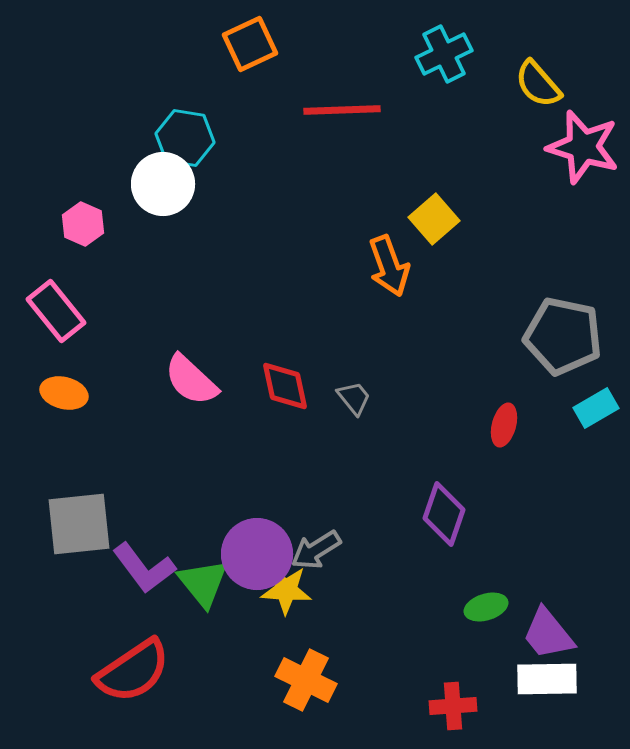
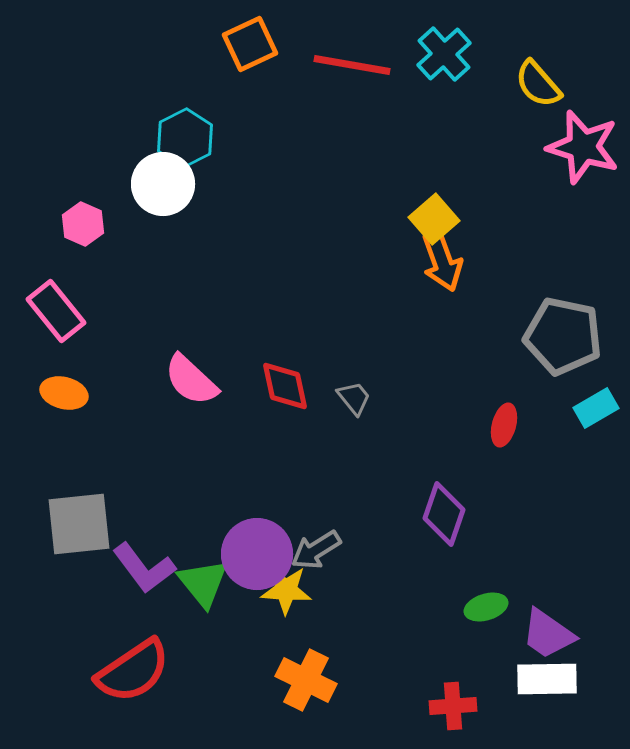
cyan cross: rotated 16 degrees counterclockwise
red line: moved 10 px right, 45 px up; rotated 12 degrees clockwise
cyan hexagon: rotated 24 degrees clockwise
orange arrow: moved 53 px right, 5 px up
purple trapezoid: rotated 16 degrees counterclockwise
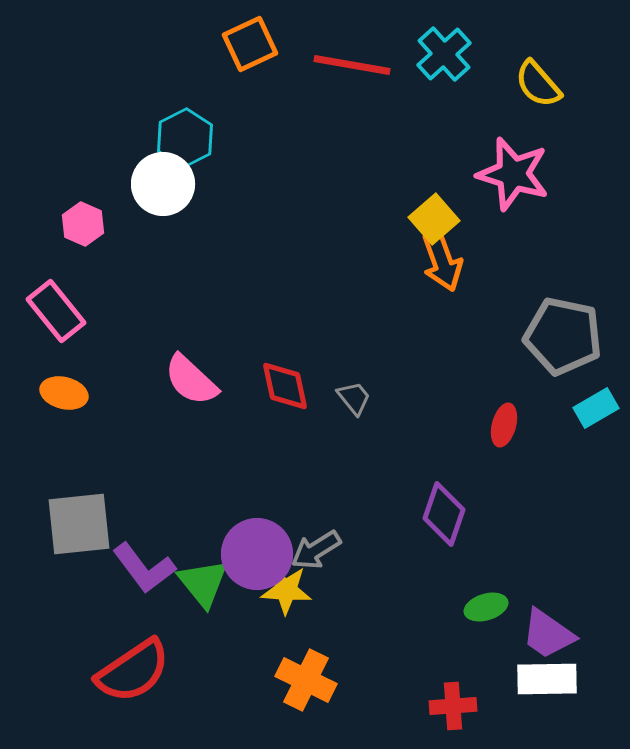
pink star: moved 70 px left, 27 px down
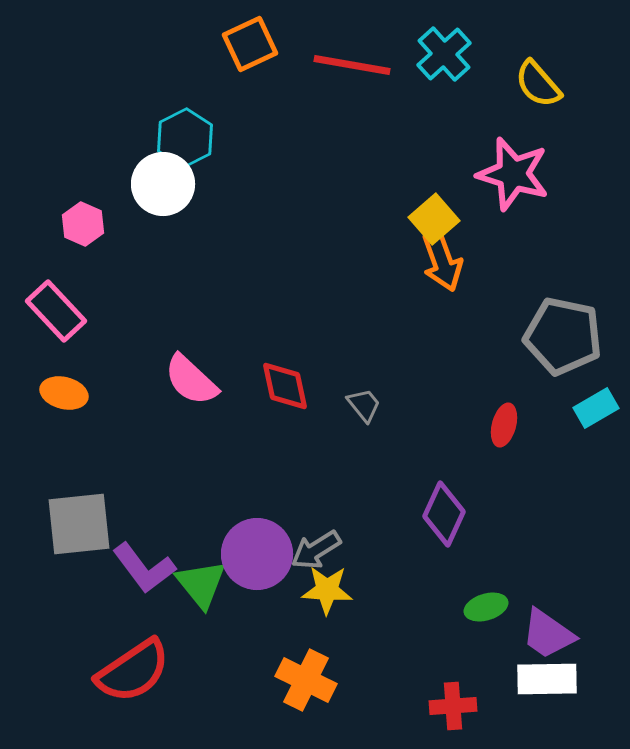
pink rectangle: rotated 4 degrees counterclockwise
gray trapezoid: moved 10 px right, 7 px down
purple diamond: rotated 6 degrees clockwise
green triangle: moved 2 px left, 1 px down
yellow star: moved 41 px right
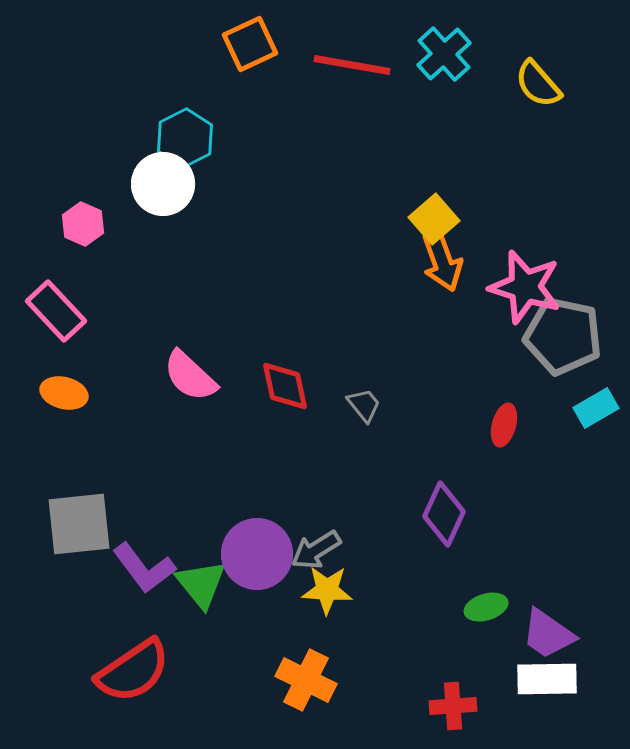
pink star: moved 12 px right, 113 px down
pink semicircle: moved 1 px left, 4 px up
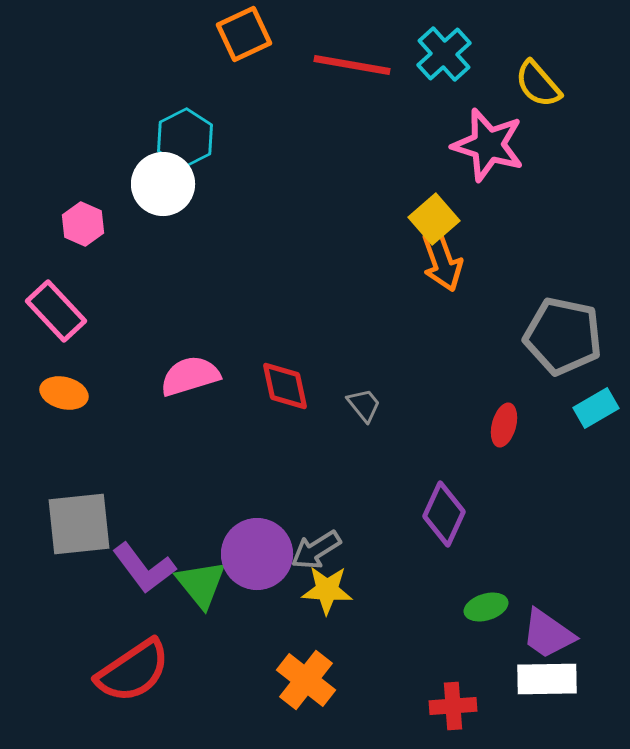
orange square: moved 6 px left, 10 px up
pink star: moved 37 px left, 142 px up
pink semicircle: rotated 120 degrees clockwise
orange cross: rotated 12 degrees clockwise
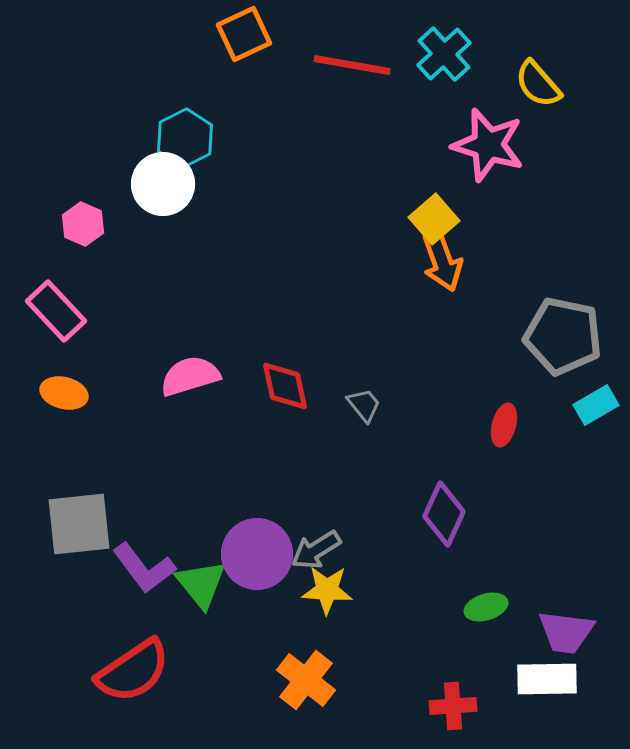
cyan rectangle: moved 3 px up
purple trapezoid: moved 18 px right, 2 px up; rotated 28 degrees counterclockwise
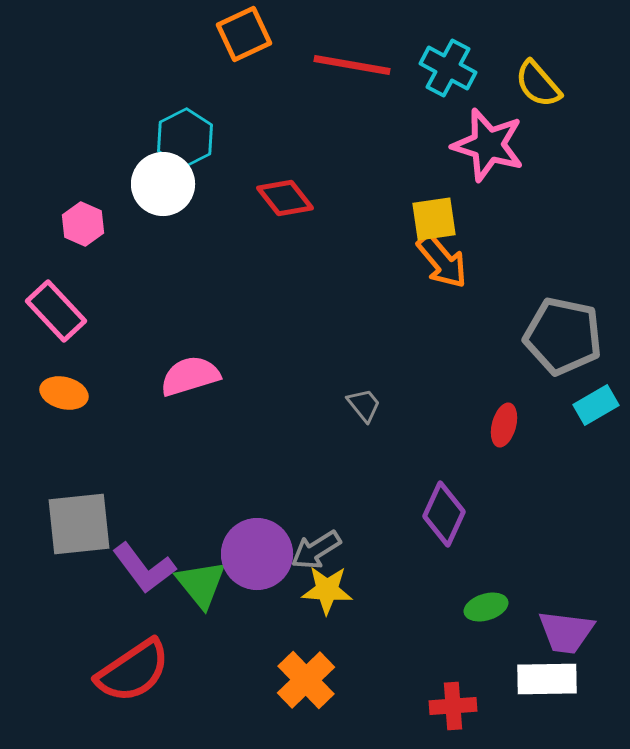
cyan cross: moved 4 px right, 14 px down; rotated 20 degrees counterclockwise
yellow square: rotated 33 degrees clockwise
orange arrow: rotated 20 degrees counterclockwise
red diamond: moved 188 px up; rotated 26 degrees counterclockwise
orange cross: rotated 8 degrees clockwise
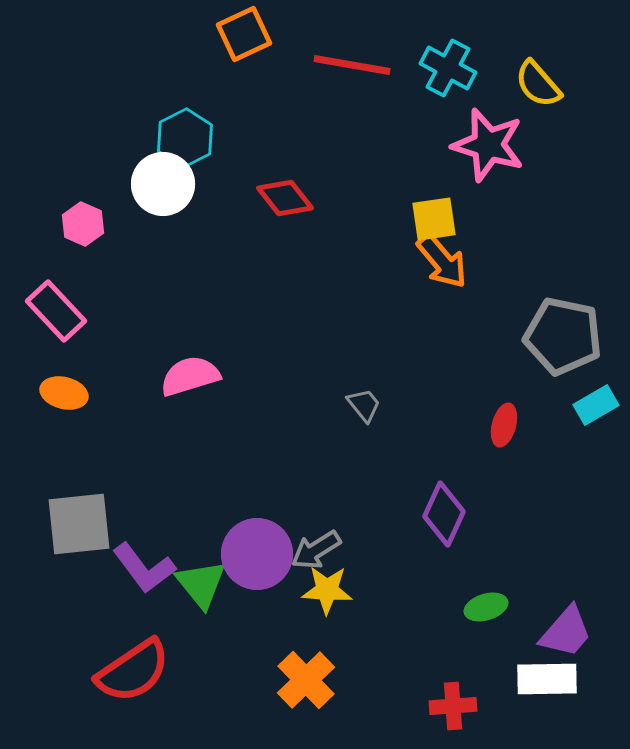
purple trapezoid: rotated 56 degrees counterclockwise
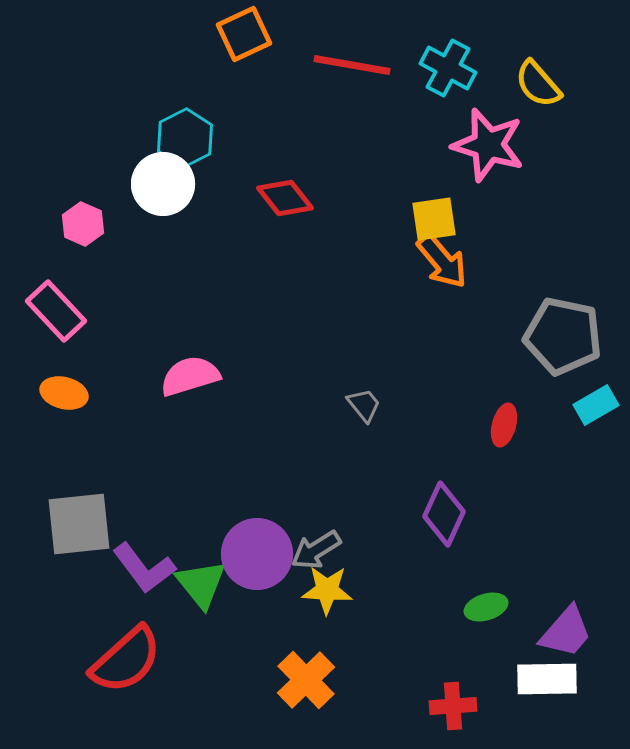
red semicircle: moved 7 px left, 11 px up; rotated 8 degrees counterclockwise
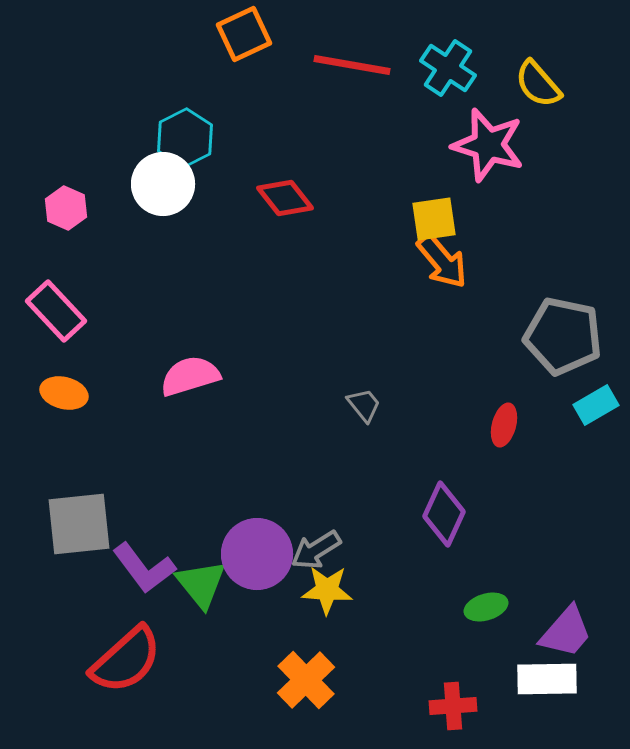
cyan cross: rotated 6 degrees clockwise
pink hexagon: moved 17 px left, 16 px up
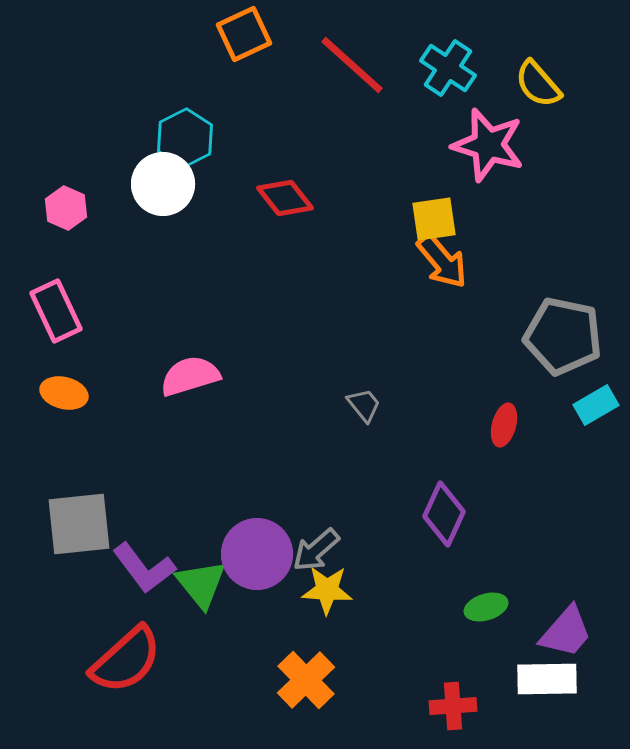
red line: rotated 32 degrees clockwise
pink rectangle: rotated 18 degrees clockwise
gray arrow: rotated 9 degrees counterclockwise
